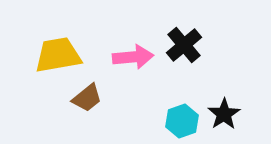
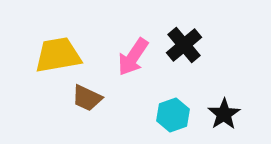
pink arrow: rotated 129 degrees clockwise
brown trapezoid: rotated 64 degrees clockwise
cyan hexagon: moved 9 px left, 6 px up
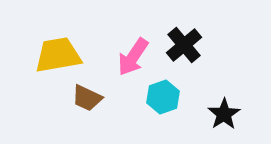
cyan hexagon: moved 10 px left, 18 px up
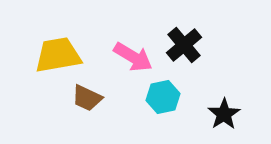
pink arrow: rotated 93 degrees counterclockwise
cyan hexagon: rotated 8 degrees clockwise
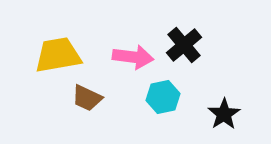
pink arrow: rotated 24 degrees counterclockwise
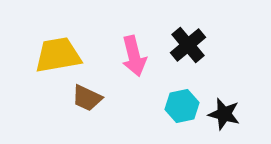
black cross: moved 4 px right
pink arrow: moved 1 px right, 1 px up; rotated 69 degrees clockwise
cyan hexagon: moved 19 px right, 9 px down
black star: rotated 24 degrees counterclockwise
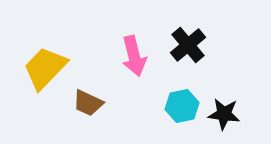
yellow trapezoid: moved 13 px left, 13 px down; rotated 36 degrees counterclockwise
brown trapezoid: moved 1 px right, 5 px down
black star: rotated 8 degrees counterclockwise
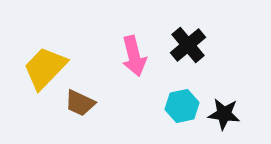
brown trapezoid: moved 8 px left
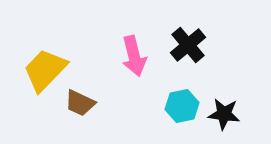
yellow trapezoid: moved 2 px down
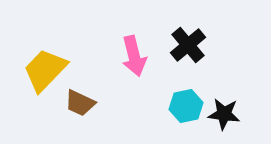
cyan hexagon: moved 4 px right
